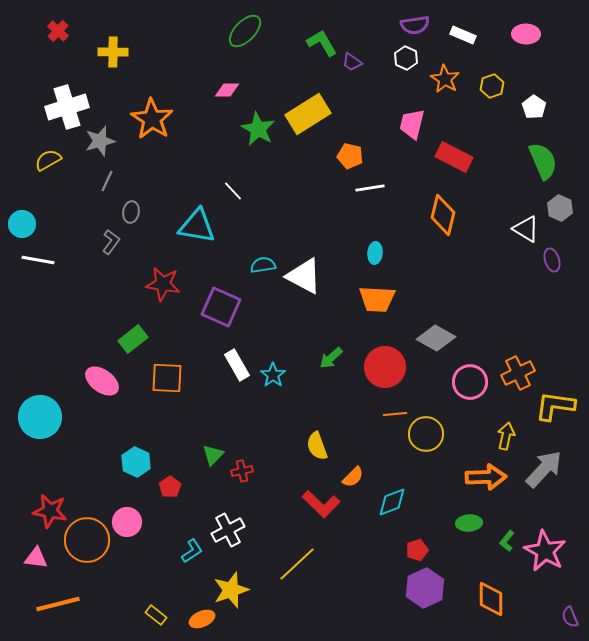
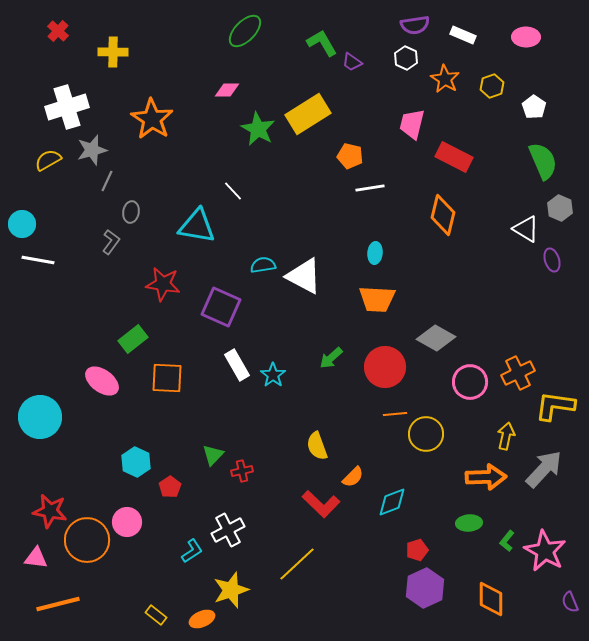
pink ellipse at (526, 34): moved 3 px down
gray star at (100, 141): moved 8 px left, 9 px down
purple semicircle at (570, 617): moved 15 px up
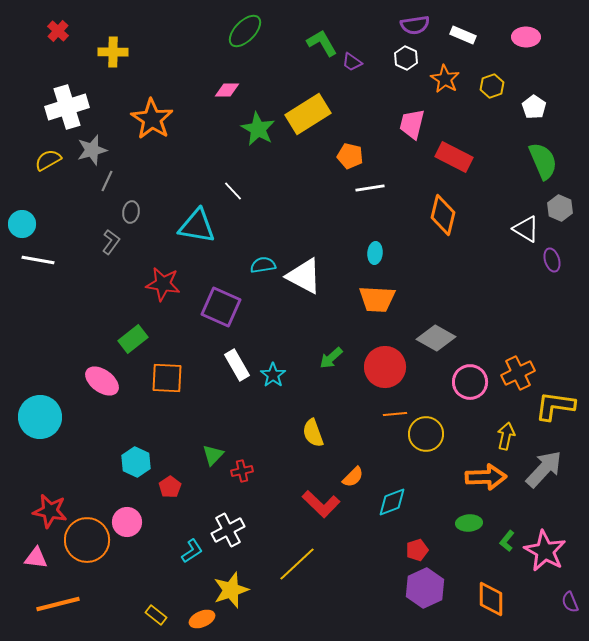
yellow semicircle at (317, 446): moved 4 px left, 13 px up
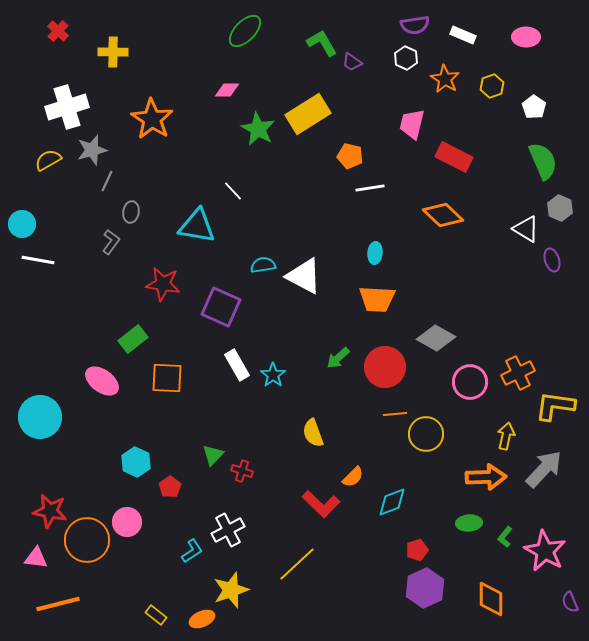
orange diamond at (443, 215): rotated 60 degrees counterclockwise
green arrow at (331, 358): moved 7 px right
red cross at (242, 471): rotated 30 degrees clockwise
green L-shape at (507, 541): moved 2 px left, 4 px up
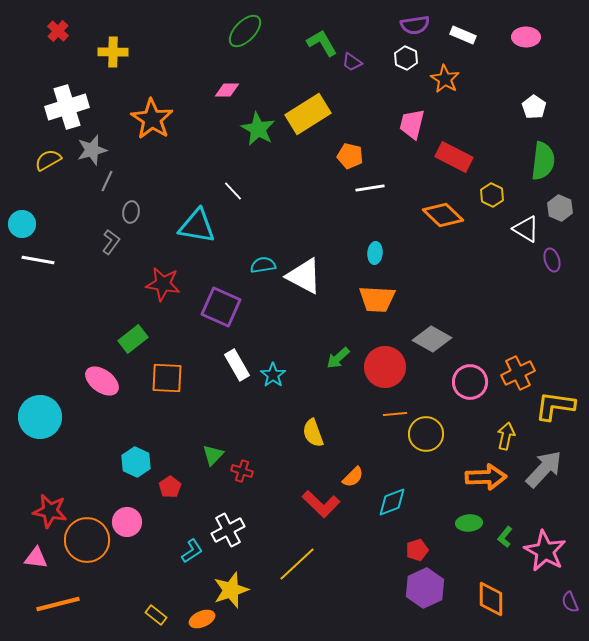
yellow hexagon at (492, 86): moved 109 px down; rotated 15 degrees counterclockwise
green semicircle at (543, 161): rotated 30 degrees clockwise
gray diamond at (436, 338): moved 4 px left, 1 px down
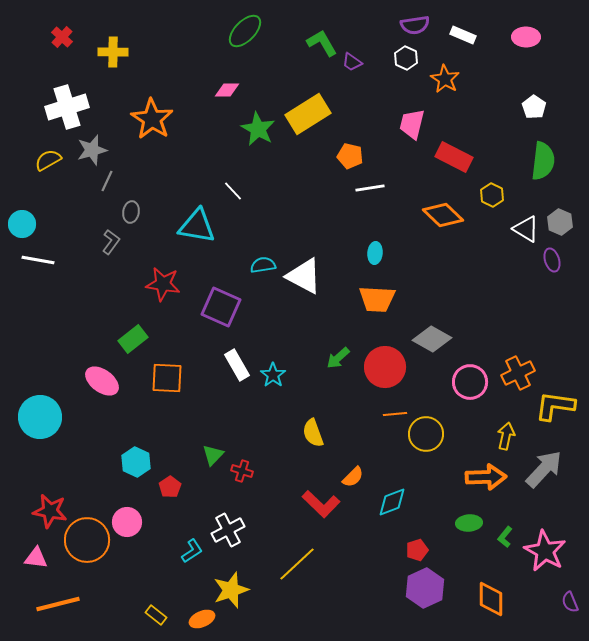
red cross at (58, 31): moved 4 px right, 6 px down
gray hexagon at (560, 208): moved 14 px down
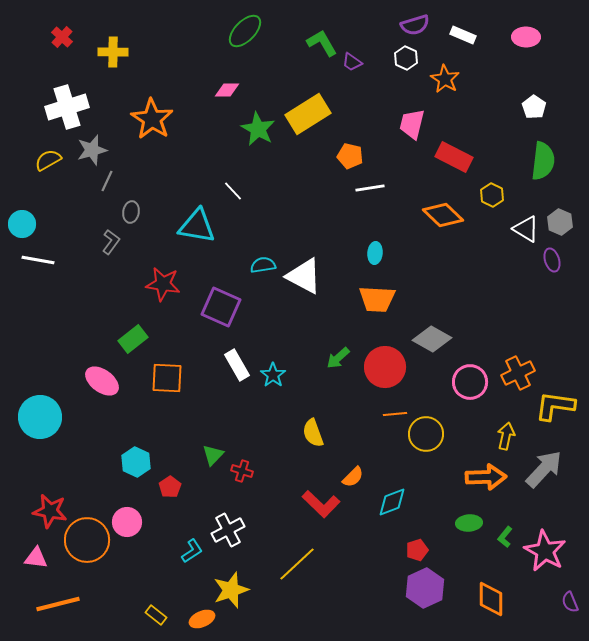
purple semicircle at (415, 25): rotated 8 degrees counterclockwise
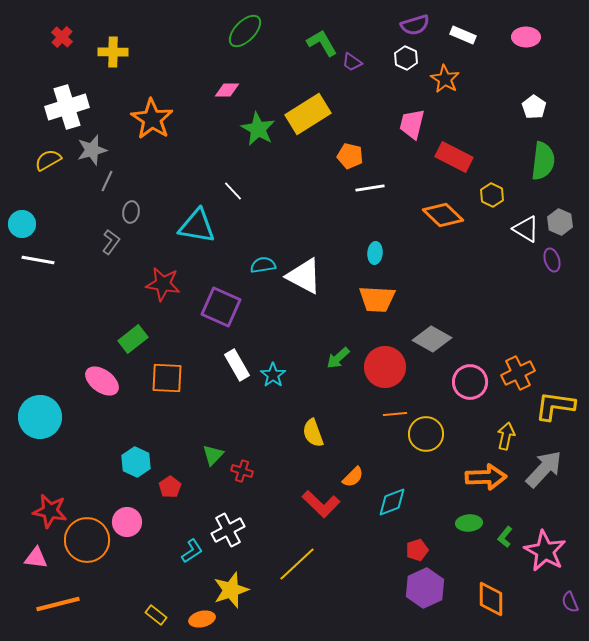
orange ellipse at (202, 619): rotated 10 degrees clockwise
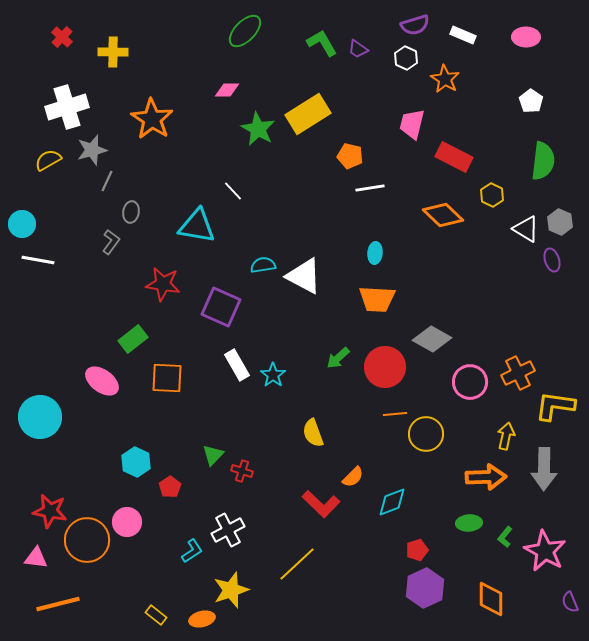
purple trapezoid at (352, 62): moved 6 px right, 13 px up
white pentagon at (534, 107): moved 3 px left, 6 px up
gray arrow at (544, 469): rotated 138 degrees clockwise
